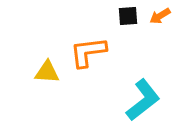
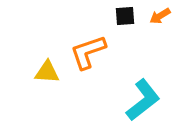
black square: moved 3 px left
orange L-shape: rotated 12 degrees counterclockwise
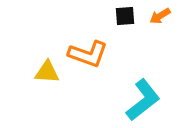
orange L-shape: moved 2 px down; rotated 141 degrees counterclockwise
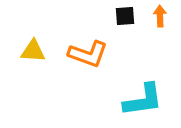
orange arrow: rotated 120 degrees clockwise
yellow triangle: moved 14 px left, 21 px up
cyan L-shape: rotated 30 degrees clockwise
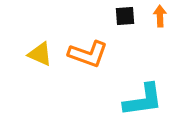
yellow triangle: moved 7 px right, 3 px down; rotated 20 degrees clockwise
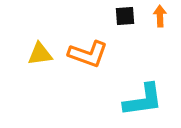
yellow triangle: rotated 32 degrees counterclockwise
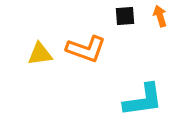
orange arrow: rotated 15 degrees counterclockwise
orange L-shape: moved 2 px left, 5 px up
